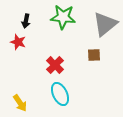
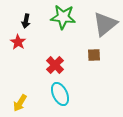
red star: rotated 14 degrees clockwise
yellow arrow: rotated 66 degrees clockwise
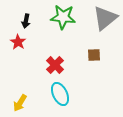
gray triangle: moved 6 px up
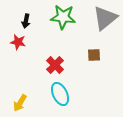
red star: rotated 21 degrees counterclockwise
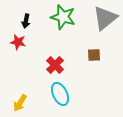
green star: rotated 10 degrees clockwise
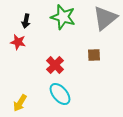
cyan ellipse: rotated 15 degrees counterclockwise
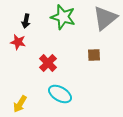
red cross: moved 7 px left, 2 px up
cyan ellipse: rotated 20 degrees counterclockwise
yellow arrow: moved 1 px down
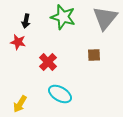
gray triangle: rotated 12 degrees counterclockwise
red cross: moved 1 px up
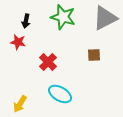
gray triangle: rotated 24 degrees clockwise
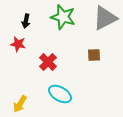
red star: moved 2 px down
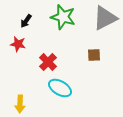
black arrow: rotated 24 degrees clockwise
cyan ellipse: moved 6 px up
yellow arrow: rotated 30 degrees counterclockwise
